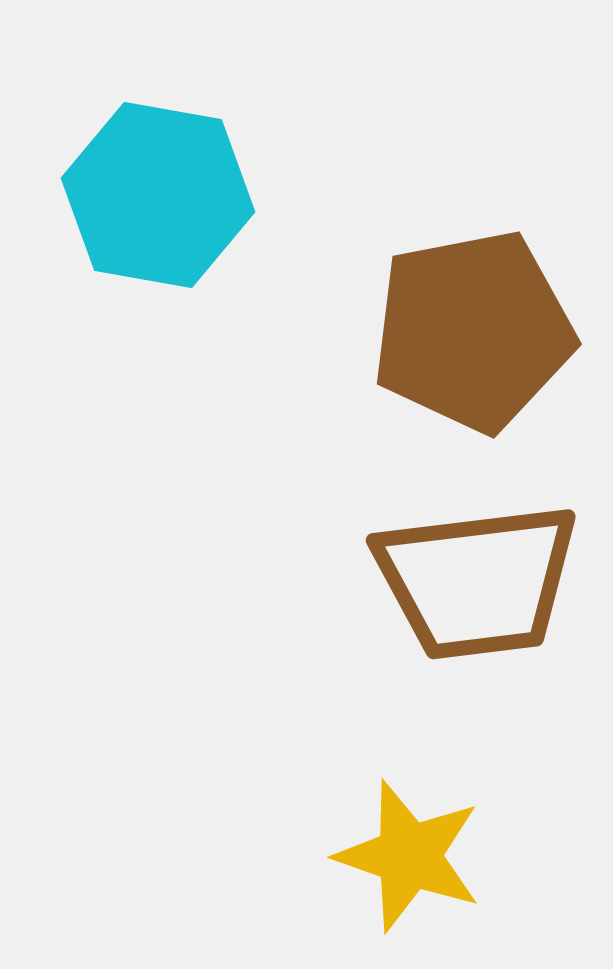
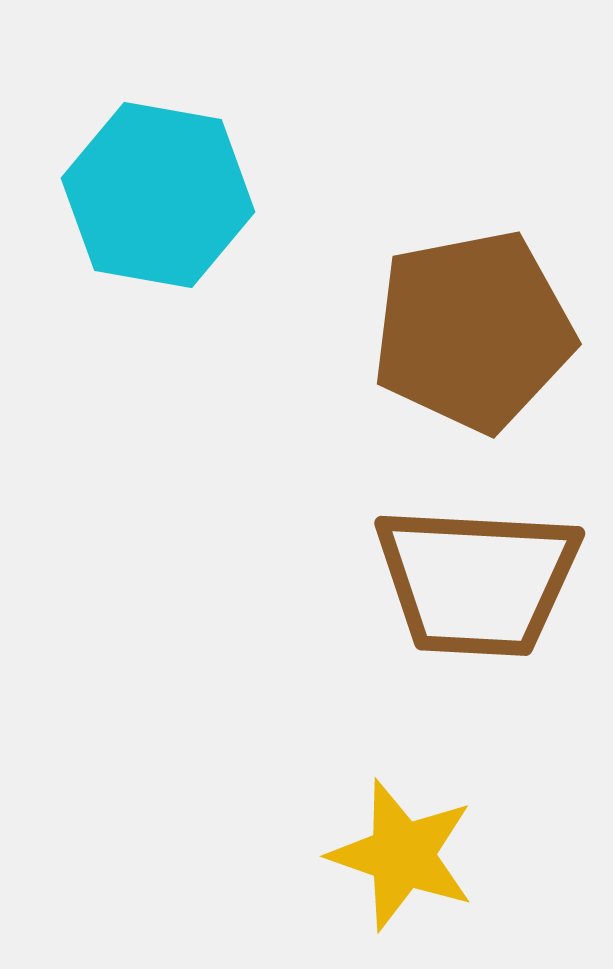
brown trapezoid: rotated 10 degrees clockwise
yellow star: moved 7 px left, 1 px up
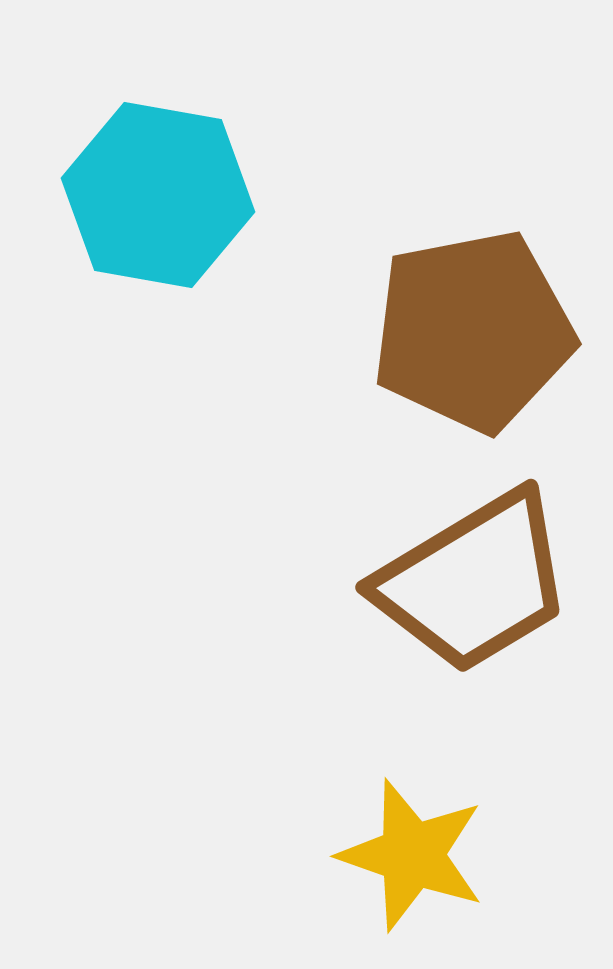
brown trapezoid: moved 3 px left, 1 px down; rotated 34 degrees counterclockwise
yellow star: moved 10 px right
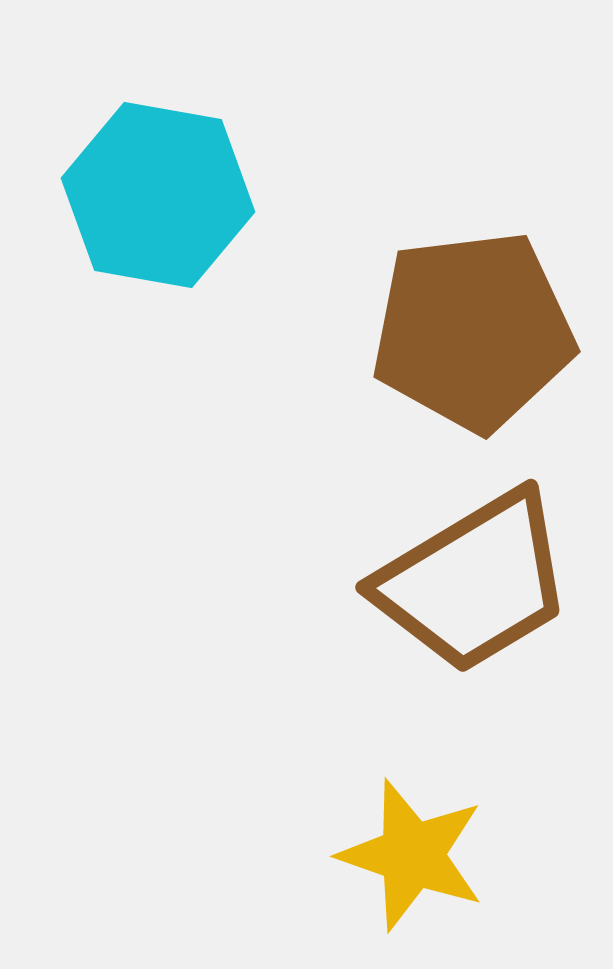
brown pentagon: rotated 4 degrees clockwise
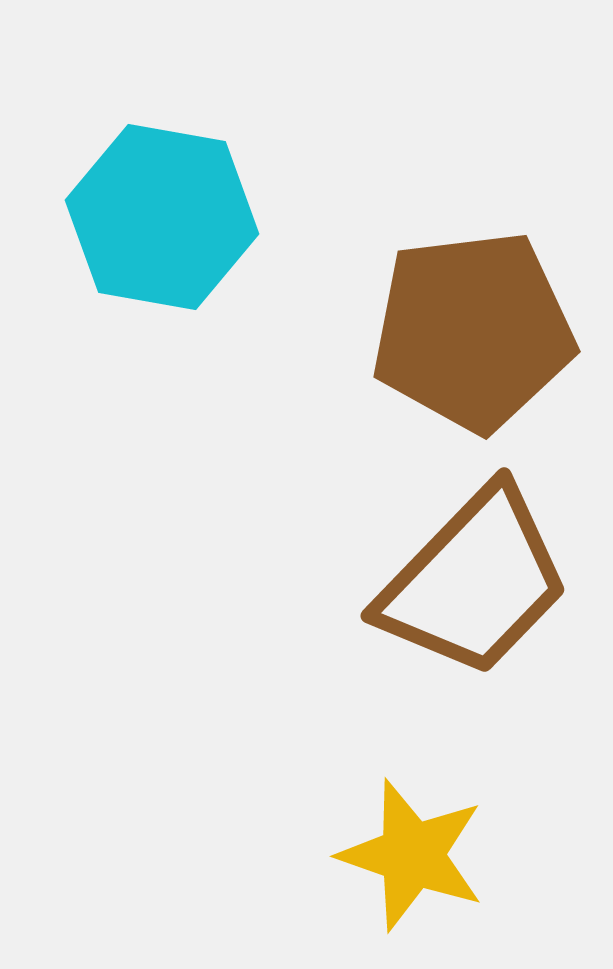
cyan hexagon: moved 4 px right, 22 px down
brown trapezoid: rotated 15 degrees counterclockwise
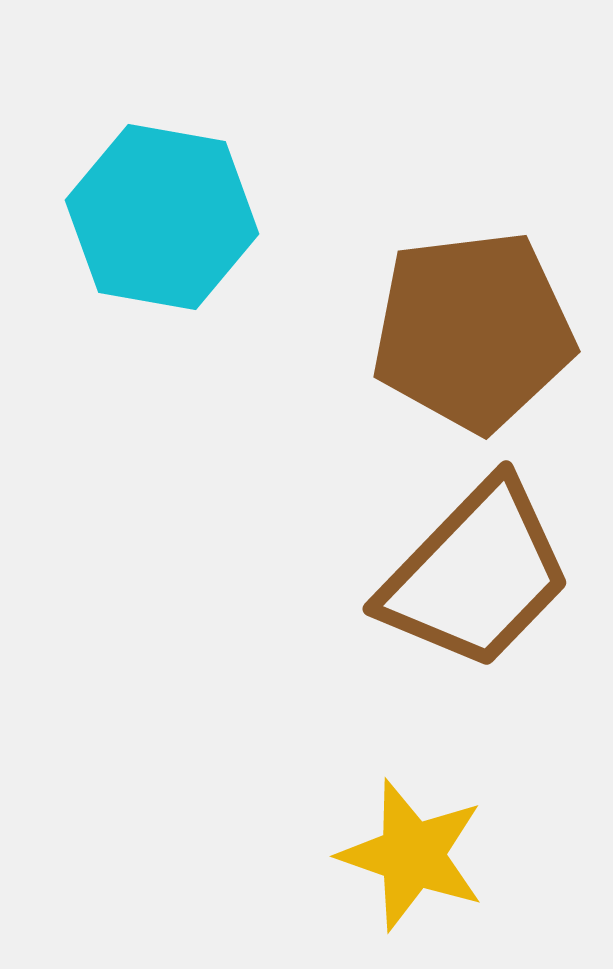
brown trapezoid: moved 2 px right, 7 px up
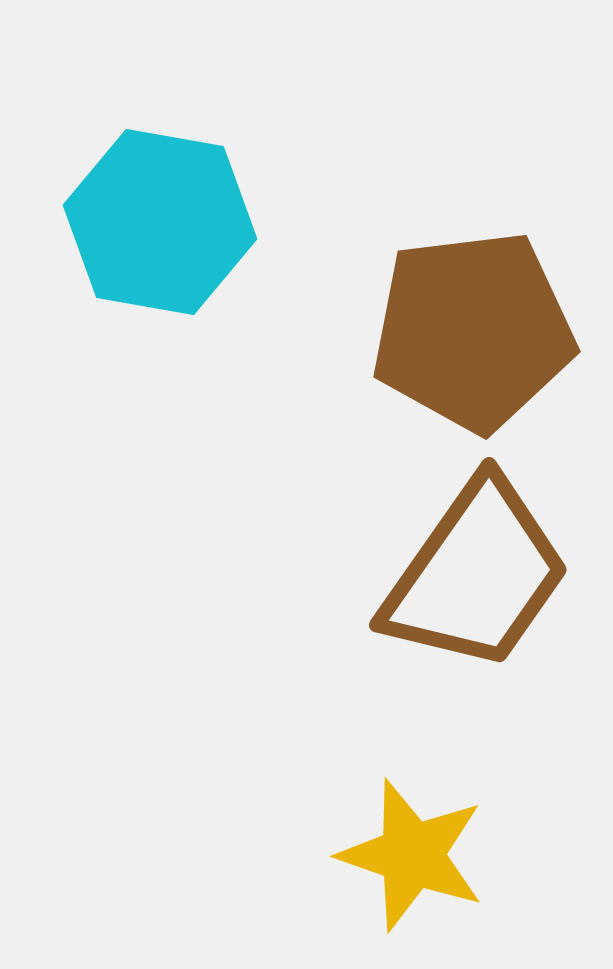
cyan hexagon: moved 2 px left, 5 px down
brown trapezoid: rotated 9 degrees counterclockwise
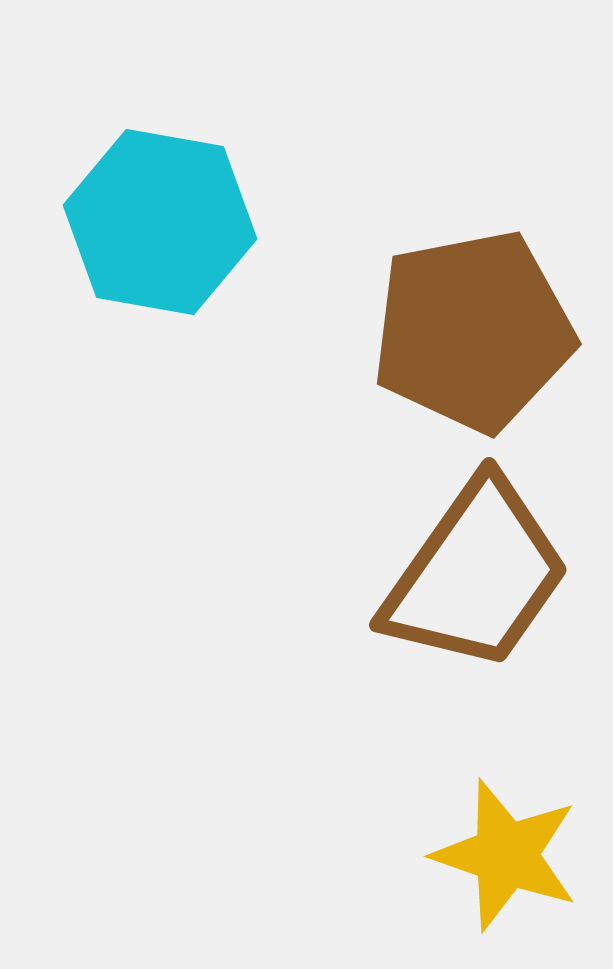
brown pentagon: rotated 4 degrees counterclockwise
yellow star: moved 94 px right
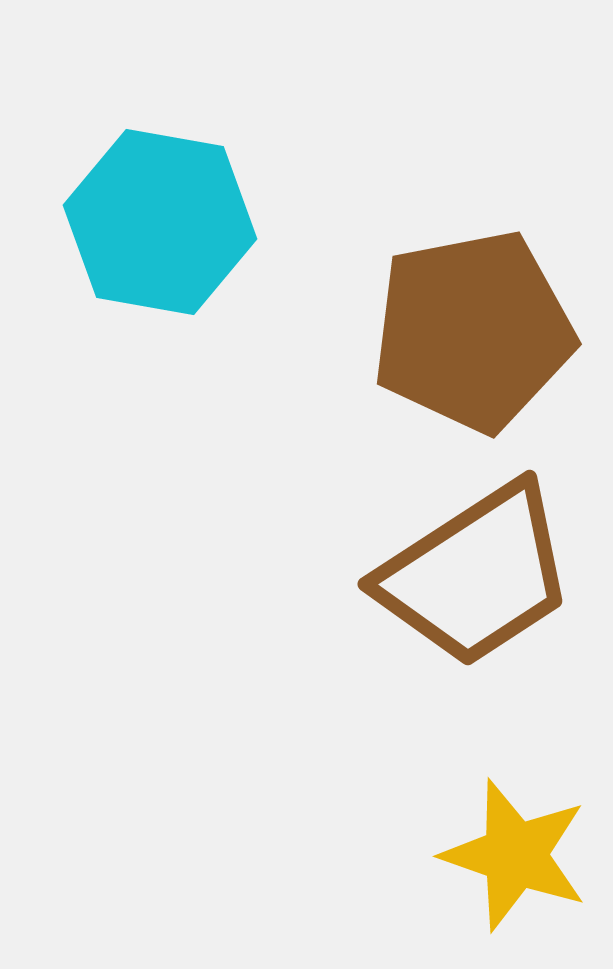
brown trapezoid: rotated 22 degrees clockwise
yellow star: moved 9 px right
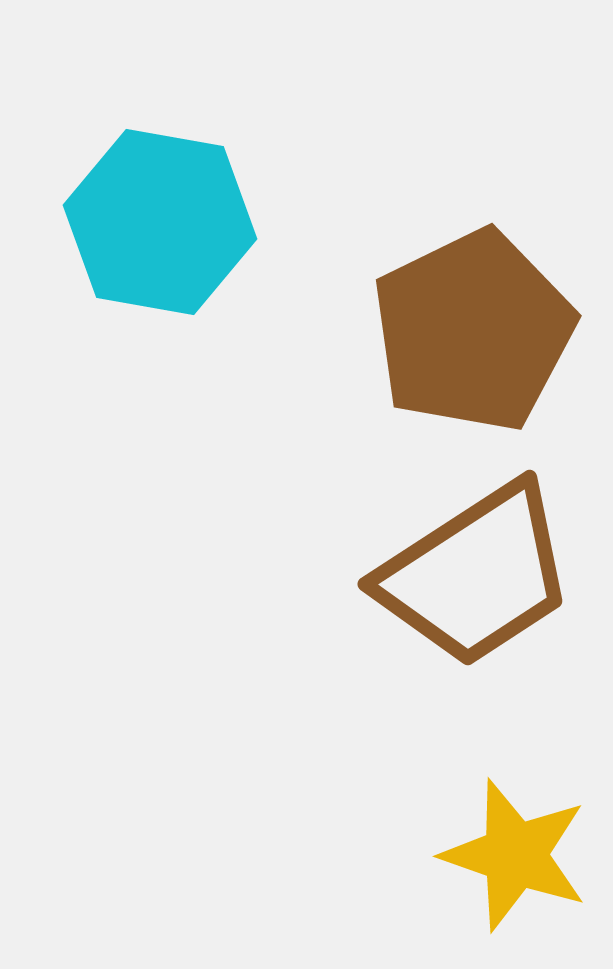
brown pentagon: rotated 15 degrees counterclockwise
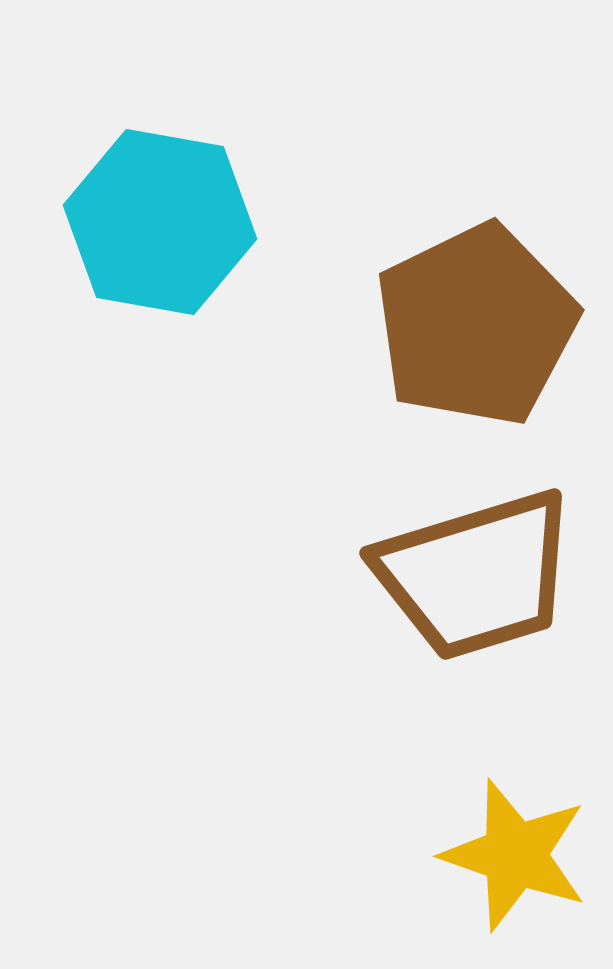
brown pentagon: moved 3 px right, 6 px up
brown trapezoid: rotated 16 degrees clockwise
